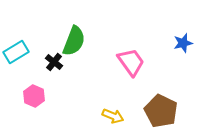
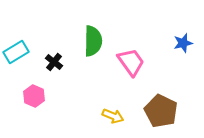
green semicircle: moved 19 px right; rotated 20 degrees counterclockwise
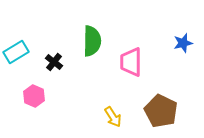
green semicircle: moved 1 px left
pink trapezoid: rotated 144 degrees counterclockwise
yellow arrow: moved 1 px down; rotated 35 degrees clockwise
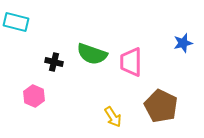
green semicircle: moved 13 px down; rotated 108 degrees clockwise
cyan rectangle: moved 30 px up; rotated 45 degrees clockwise
black cross: rotated 24 degrees counterclockwise
brown pentagon: moved 5 px up
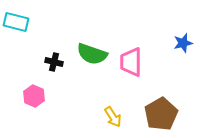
brown pentagon: moved 8 px down; rotated 16 degrees clockwise
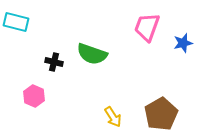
pink trapezoid: moved 16 px right, 35 px up; rotated 20 degrees clockwise
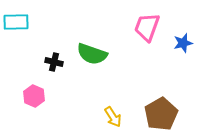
cyan rectangle: rotated 15 degrees counterclockwise
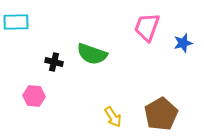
pink hexagon: rotated 20 degrees counterclockwise
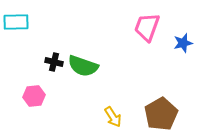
green semicircle: moved 9 px left, 12 px down
pink hexagon: rotated 10 degrees counterclockwise
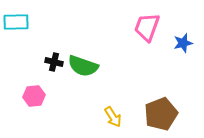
brown pentagon: rotated 8 degrees clockwise
